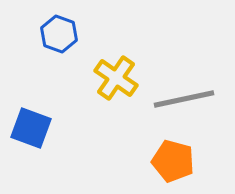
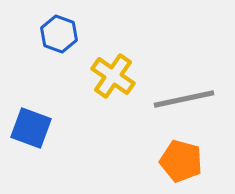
yellow cross: moved 3 px left, 2 px up
orange pentagon: moved 8 px right
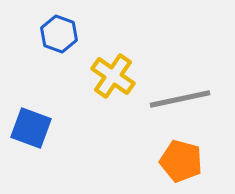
gray line: moved 4 px left
